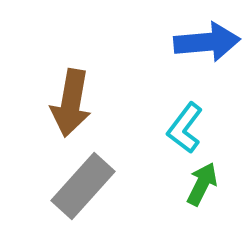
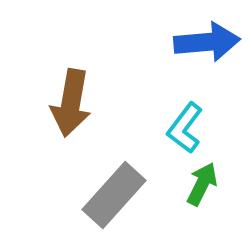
gray rectangle: moved 31 px right, 9 px down
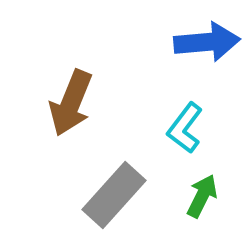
brown arrow: rotated 12 degrees clockwise
green arrow: moved 12 px down
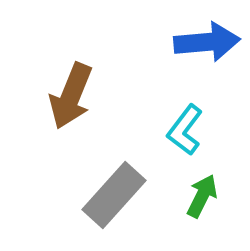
brown arrow: moved 7 px up
cyan L-shape: moved 2 px down
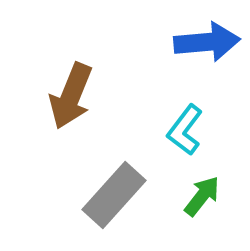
green arrow: rotated 12 degrees clockwise
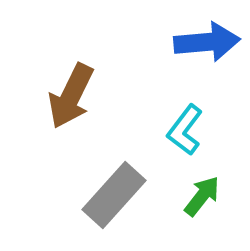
brown arrow: rotated 4 degrees clockwise
